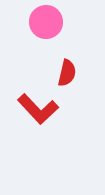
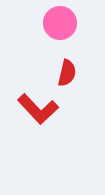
pink circle: moved 14 px right, 1 px down
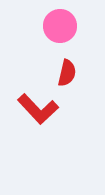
pink circle: moved 3 px down
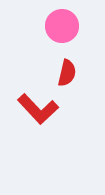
pink circle: moved 2 px right
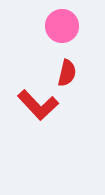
red L-shape: moved 4 px up
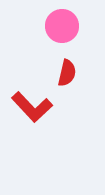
red L-shape: moved 6 px left, 2 px down
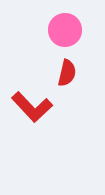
pink circle: moved 3 px right, 4 px down
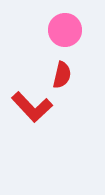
red semicircle: moved 5 px left, 2 px down
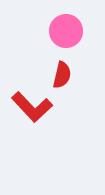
pink circle: moved 1 px right, 1 px down
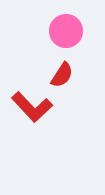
red semicircle: rotated 20 degrees clockwise
